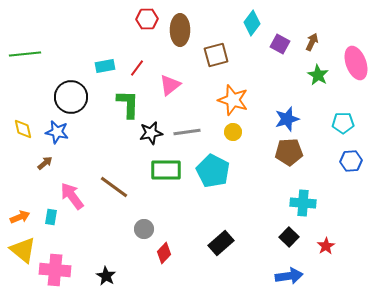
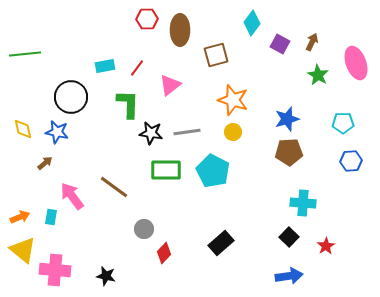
black star at (151, 133): rotated 20 degrees clockwise
black star at (106, 276): rotated 18 degrees counterclockwise
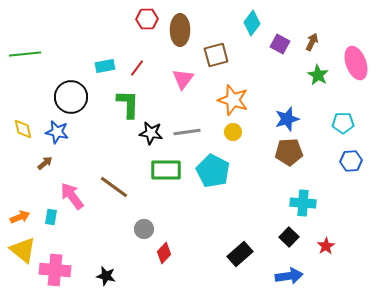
pink triangle at (170, 85): moved 13 px right, 6 px up; rotated 15 degrees counterclockwise
black rectangle at (221, 243): moved 19 px right, 11 px down
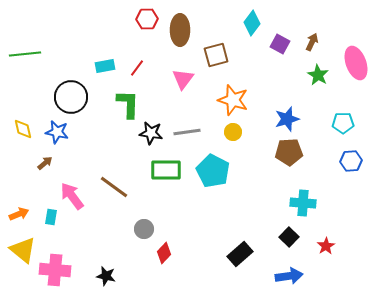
orange arrow at (20, 217): moved 1 px left, 3 px up
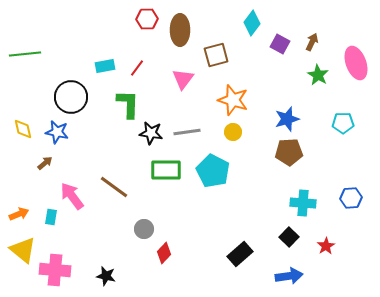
blue hexagon at (351, 161): moved 37 px down
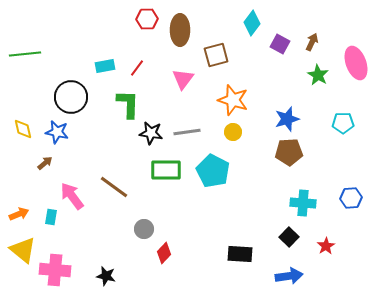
black rectangle at (240, 254): rotated 45 degrees clockwise
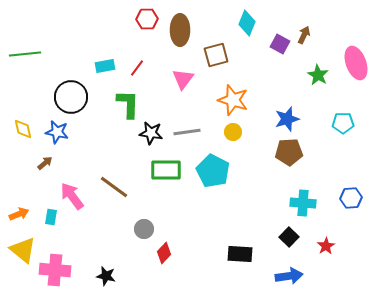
cyan diamond at (252, 23): moved 5 px left; rotated 15 degrees counterclockwise
brown arrow at (312, 42): moved 8 px left, 7 px up
